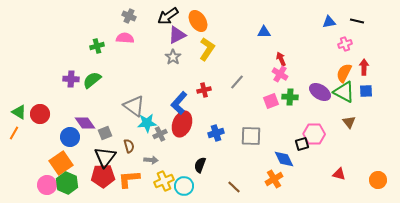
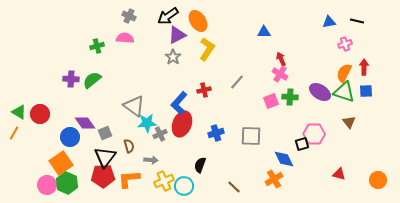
green triangle at (344, 92): rotated 10 degrees counterclockwise
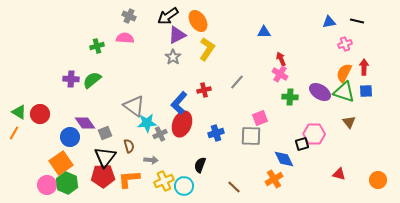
pink square at (271, 101): moved 11 px left, 17 px down
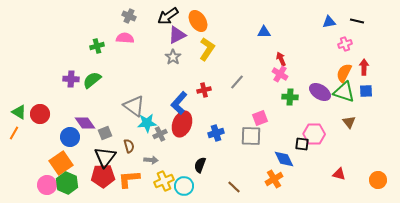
black square at (302, 144): rotated 24 degrees clockwise
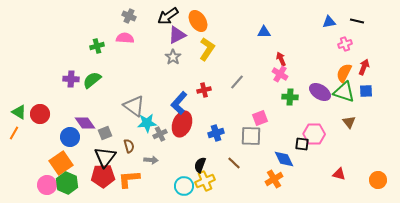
red arrow at (364, 67): rotated 21 degrees clockwise
yellow cross at (164, 181): moved 41 px right
brown line at (234, 187): moved 24 px up
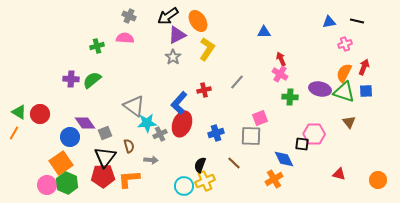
purple ellipse at (320, 92): moved 3 px up; rotated 20 degrees counterclockwise
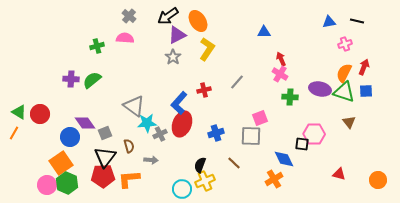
gray cross at (129, 16): rotated 16 degrees clockwise
cyan circle at (184, 186): moved 2 px left, 3 px down
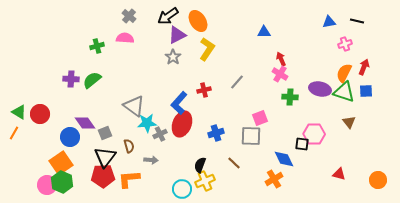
green hexagon at (67, 183): moved 5 px left, 1 px up
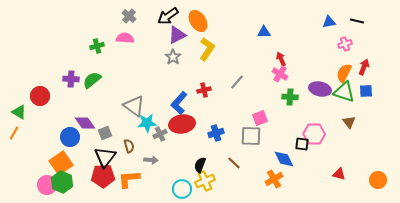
red circle at (40, 114): moved 18 px up
red ellipse at (182, 124): rotated 60 degrees clockwise
